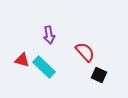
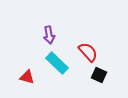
red semicircle: moved 3 px right
red triangle: moved 5 px right, 17 px down
cyan rectangle: moved 13 px right, 4 px up
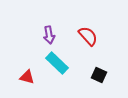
red semicircle: moved 16 px up
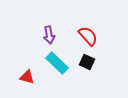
black square: moved 12 px left, 13 px up
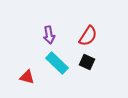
red semicircle: rotated 75 degrees clockwise
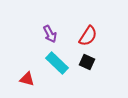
purple arrow: moved 1 px right, 1 px up; rotated 18 degrees counterclockwise
red triangle: moved 2 px down
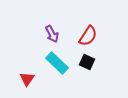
purple arrow: moved 2 px right
red triangle: rotated 49 degrees clockwise
